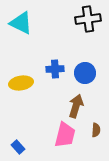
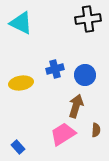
blue cross: rotated 12 degrees counterclockwise
blue circle: moved 2 px down
pink trapezoid: moved 2 px left, 1 px up; rotated 136 degrees counterclockwise
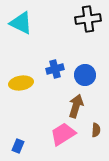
blue rectangle: moved 1 px up; rotated 64 degrees clockwise
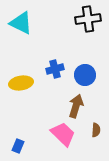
pink trapezoid: rotated 76 degrees clockwise
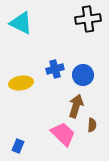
blue circle: moved 2 px left
brown semicircle: moved 4 px left, 5 px up
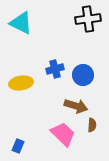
brown arrow: rotated 90 degrees clockwise
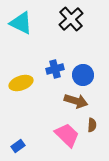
black cross: moved 17 px left; rotated 35 degrees counterclockwise
yellow ellipse: rotated 10 degrees counterclockwise
brown arrow: moved 5 px up
pink trapezoid: moved 4 px right, 1 px down
blue rectangle: rotated 32 degrees clockwise
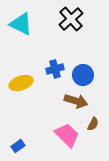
cyan triangle: moved 1 px down
brown semicircle: moved 1 px right, 1 px up; rotated 24 degrees clockwise
